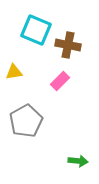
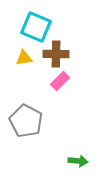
cyan square: moved 3 px up
brown cross: moved 12 px left, 9 px down; rotated 10 degrees counterclockwise
yellow triangle: moved 10 px right, 14 px up
gray pentagon: rotated 16 degrees counterclockwise
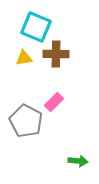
pink rectangle: moved 6 px left, 21 px down
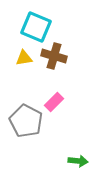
brown cross: moved 2 px left, 2 px down; rotated 15 degrees clockwise
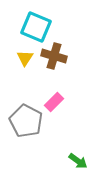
yellow triangle: moved 1 px right; rotated 48 degrees counterclockwise
green arrow: rotated 30 degrees clockwise
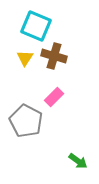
cyan square: moved 1 px up
pink rectangle: moved 5 px up
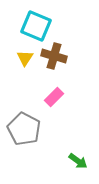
gray pentagon: moved 2 px left, 8 px down
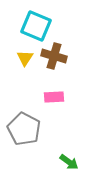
pink rectangle: rotated 42 degrees clockwise
green arrow: moved 9 px left, 1 px down
